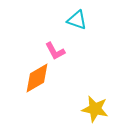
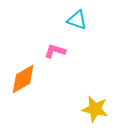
pink L-shape: rotated 135 degrees clockwise
orange diamond: moved 14 px left, 1 px down
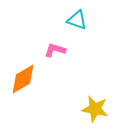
pink L-shape: moved 1 px up
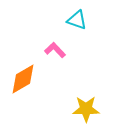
pink L-shape: rotated 30 degrees clockwise
yellow star: moved 9 px left; rotated 12 degrees counterclockwise
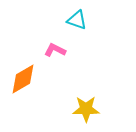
pink L-shape: rotated 20 degrees counterclockwise
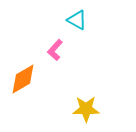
cyan triangle: rotated 10 degrees clockwise
pink L-shape: rotated 75 degrees counterclockwise
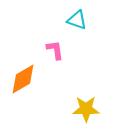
cyan triangle: rotated 10 degrees counterclockwise
pink L-shape: rotated 130 degrees clockwise
